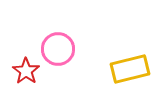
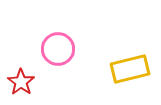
red star: moved 5 px left, 11 px down
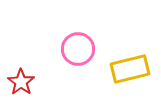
pink circle: moved 20 px right
